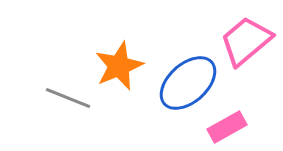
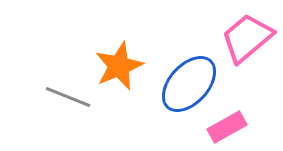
pink trapezoid: moved 1 px right, 3 px up
blue ellipse: moved 1 px right, 1 px down; rotated 6 degrees counterclockwise
gray line: moved 1 px up
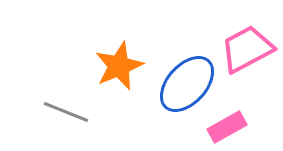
pink trapezoid: moved 11 px down; rotated 12 degrees clockwise
blue ellipse: moved 2 px left
gray line: moved 2 px left, 15 px down
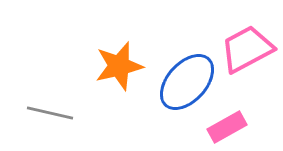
orange star: rotated 9 degrees clockwise
blue ellipse: moved 2 px up
gray line: moved 16 px left, 1 px down; rotated 9 degrees counterclockwise
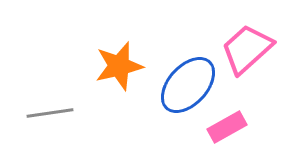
pink trapezoid: rotated 14 degrees counterclockwise
blue ellipse: moved 1 px right, 3 px down
gray line: rotated 21 degrees counterclockwise
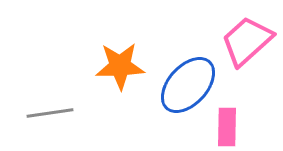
pink trapezoid: moved 8 px up
orange star: moved 1 px right; rotated 12 degrees clockwise
pink rectangle: rotated 60 degrees counterclockwise
